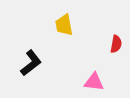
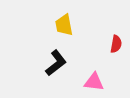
black L-shape: moved 25 px right
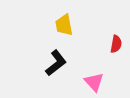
pink triangle: rotated 40 degrees clockwise
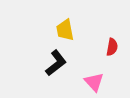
yellow trapezoid: moved 1 px right, 5 px down
red semicircle: moved 4 px left, 3 px down
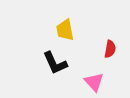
red semicircle: moved 2 px left, 2 px down
black L-shape: moved 1 px left; rotated 104 degrees clockwise
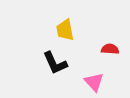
red semicircle: rotated 96 degrees counterclockwise
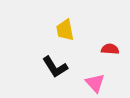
black L-shape: moved 4 px down; rotated 8 degrees counterclockwise
pink triangle: moved 1 px right, 1 px down
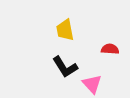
black L-shape: moved 10 px right
pink triangle: moved 3 px left, 1 px down
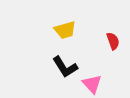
yellow trapezoid: rotated 95 degrees counterclockwise
red semicircle: moved 3 px right, 8 px up; rotated 66 degrees clockwise
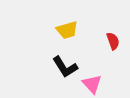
yellow trapezoid: moved 2 px right
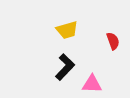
black L-shape: rotated 104 degrees counterclockwise
pink triangle: rotated 45 degrees counterclockwise
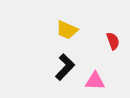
yellow trapezoid: rotated 40 degrees clockwise
pink triangle: moved 3 px right, 3 px up
